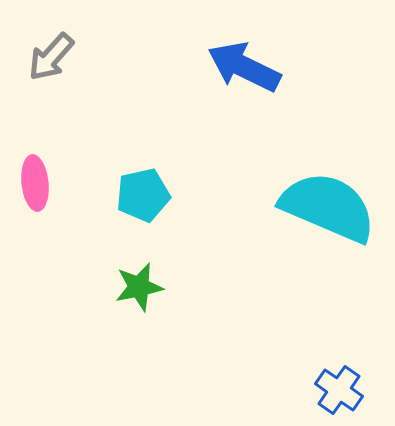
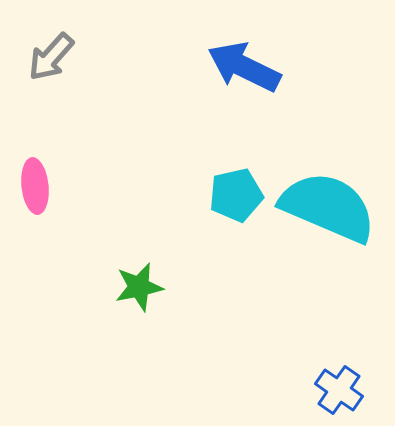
pink ellipse: moved 3 px down
cyan pentagon: moved 93 px right
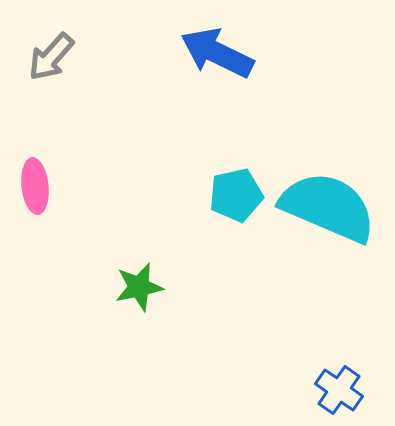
blue arrow: moved 27 px left, 14 px up
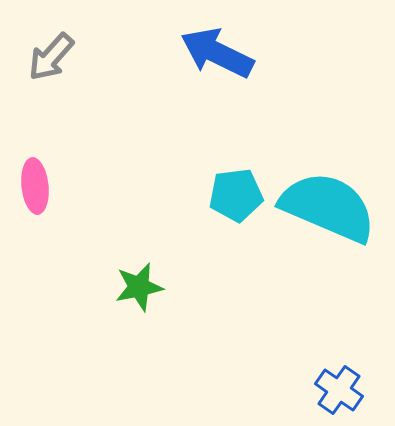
cyan pentagon: rotated 6 degrees clockwise
